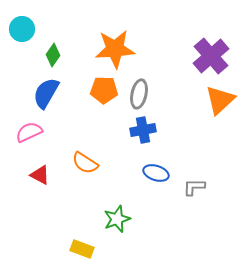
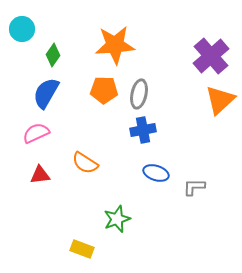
orange star: moved 4 px up
pink semicircle: moved 7 px right, 1 px down
red triangle: rotated 35 degrees counterclockwise
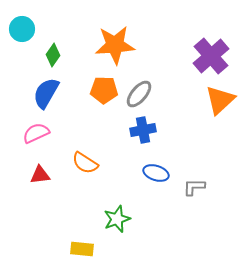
gray ellipse: rotated 28 degrees clockwise
yellow rectangle: rotated 15 degrees counterclockwise
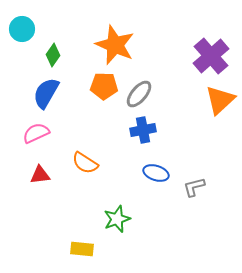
orange star: rotated 27 degrees clockwise
orange pentagon: moved 4 px up
gray L-shape: rotated 15 degrees counterclockwise
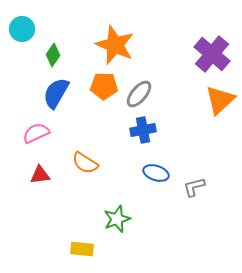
purple cross: moved 1 px right, 2 px up; rotated 9 degrees counterclockwise
blue semicircle: moved 10 px right
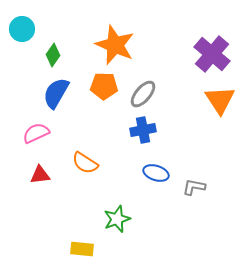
gray ellipse: moved 4 px right
orange triangle: rotated 20 degrees counterclockwise
gray L-shape: rotated 25 degrees clockwise
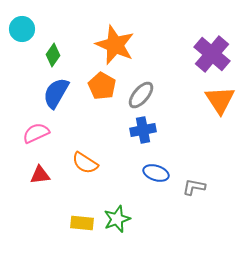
orange pentagon: moved 2 px left; rotated 28 degrees clockwise
gray ellipse: moved 2 px left, 1 px down
yellow rectangle: moved 26 px up
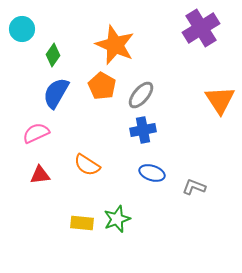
purple cross: moved 11 px left, 26 px up; rotated 18 degrees clockwise
orange semicircle: moved 2 px right, 2 px down
blue ellipse: moved 4 px left
gray L-shape: rotated 10 degrees clockwise
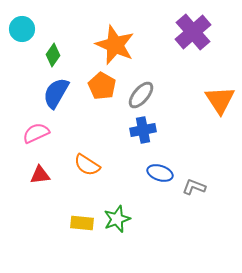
purple cross: moved 8 px left, 4 px down; rotated 9 degrees counterclockwise
blue ellipse: moved 8 px right
